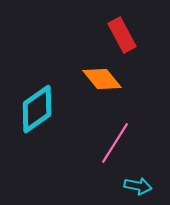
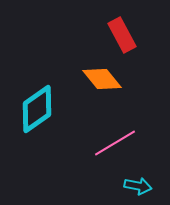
pink line: rotated 27 degrees clockwise
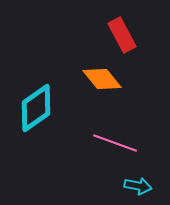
cyan diamond: moved 1 px left, 1 px up
pink line: rotated 51 degrees clockwise
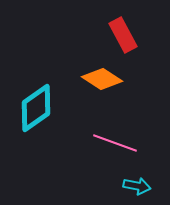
red rectangle: moved 1 px right
orange diamond: rotated 18 degrees counterclockwise
cyan arrow: moved 1 px left
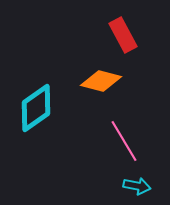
orange diamond: moved 1 px left, 2 px down; rotated 18 degrees counterclockwise
pink line: moved 9 px right, 2 px up; rotated 39 degrees clockwise
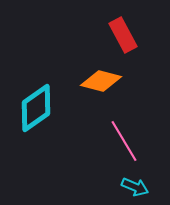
cyan arrow: moved 2 px left, 1 px down; rotated 12 degrees clockwise
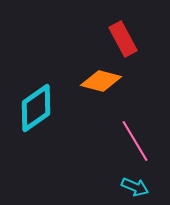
red rectangle: moved 4 px down
pink line: moved 11 px right
